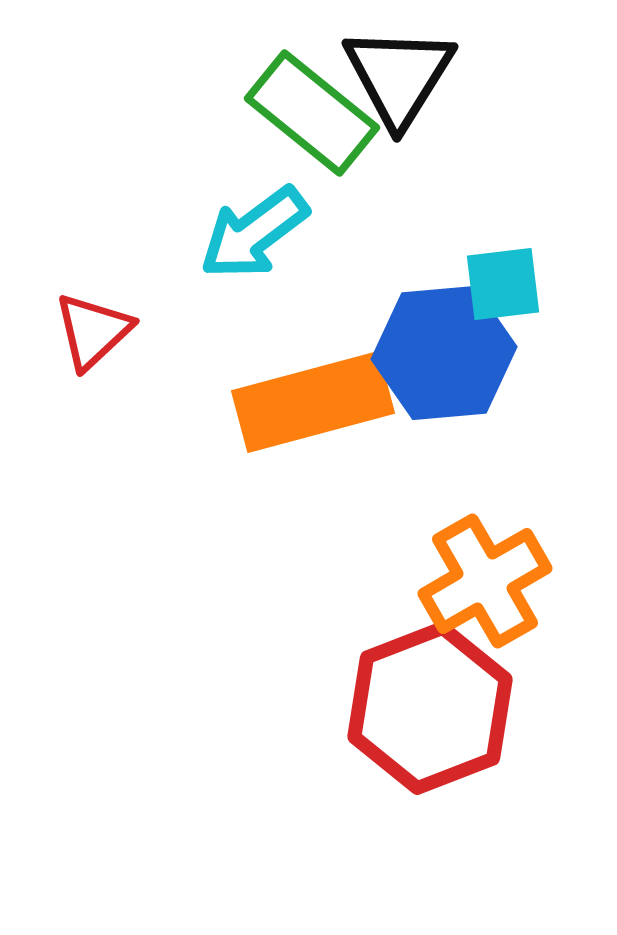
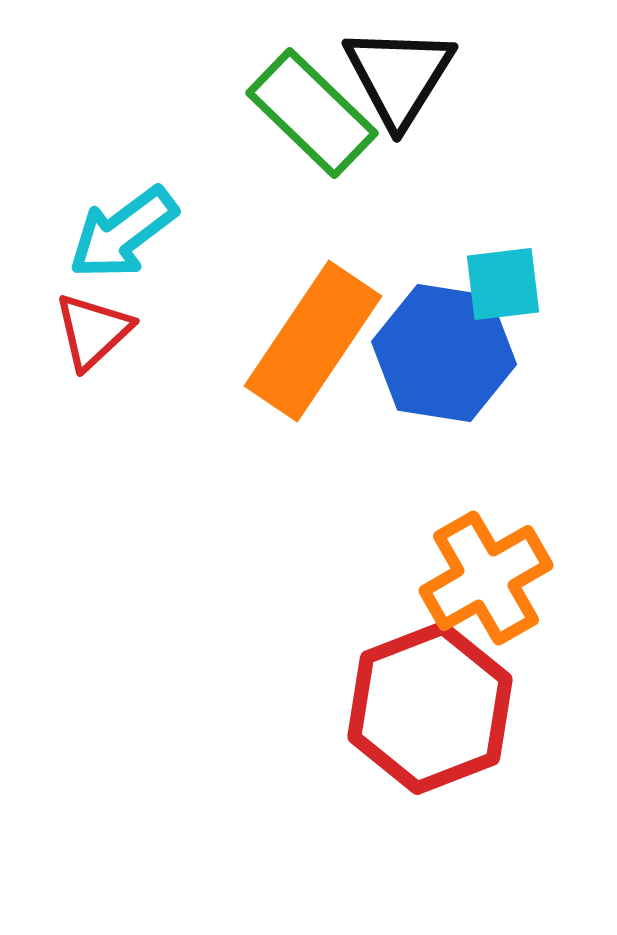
green rectangle: rotated 5 degrees clockwise
cyan arrow: moved 131 px left
blue hexagon: rotated 14 degrees clockwise
orange rectangle: moved 61 px up; rotated 41 degrees counterclockwise
orange cross: moved 1 px right, 3 px up
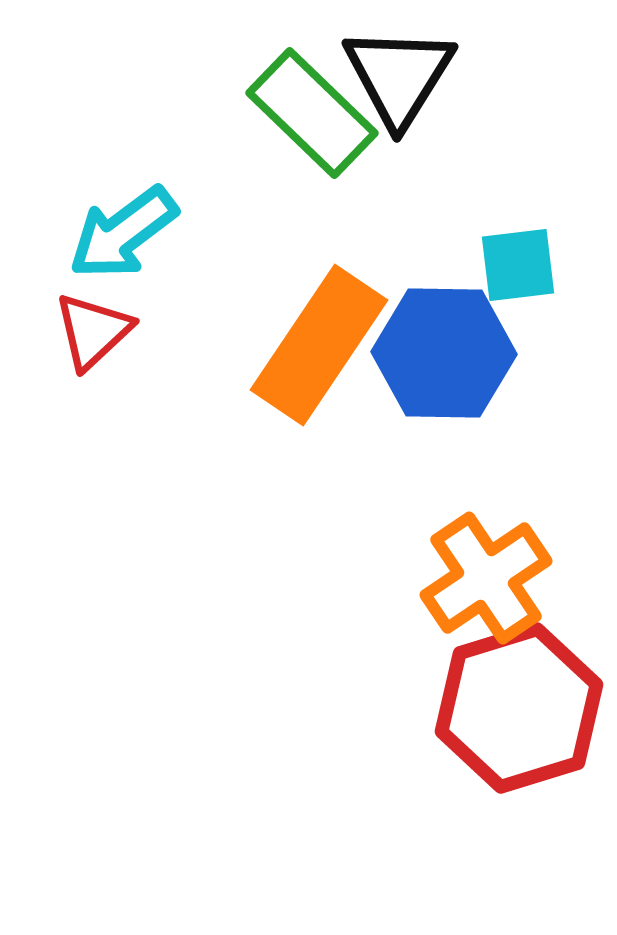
cyan square: moved 15 px right, 19 px up
orange rectangle: moved 6 px right, 4 px down
blue hexagon: rotated 8 degrees counterclockwise
orange cross: rotated 4 degrees counterclockwise
red hexagon: moved 89 px right; rotated 4 degrees clockwise
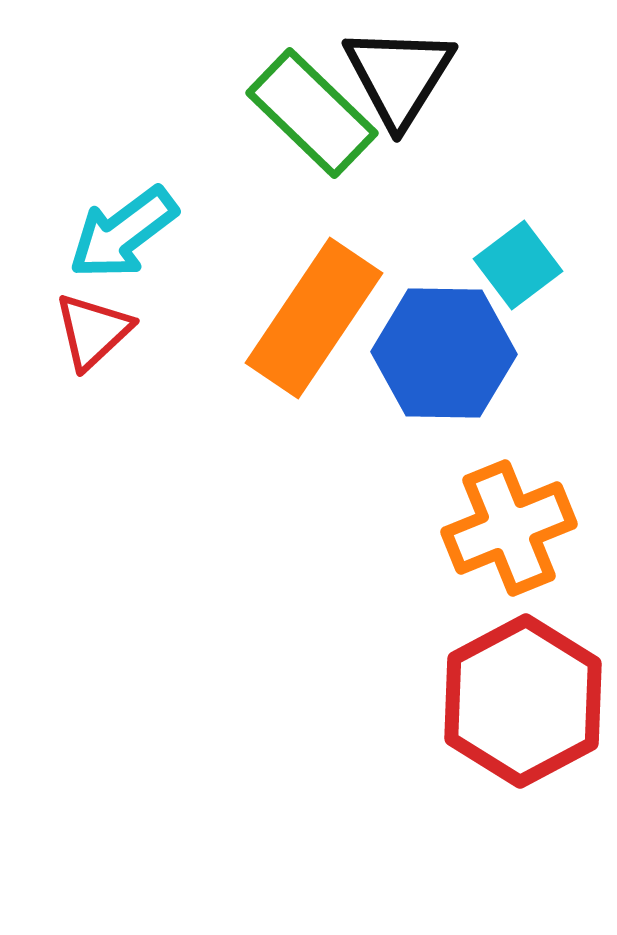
cyan square: rotated 30 degrees counterclockwise
orange rectangle: moved 5 px left, 27 px up
orange cross: moved 23 px right, 50 px up; rotated 12 degrees clockwise
red hexagon: moved 4 px right, 7 px up; rotated 11 degrees counterclockwise
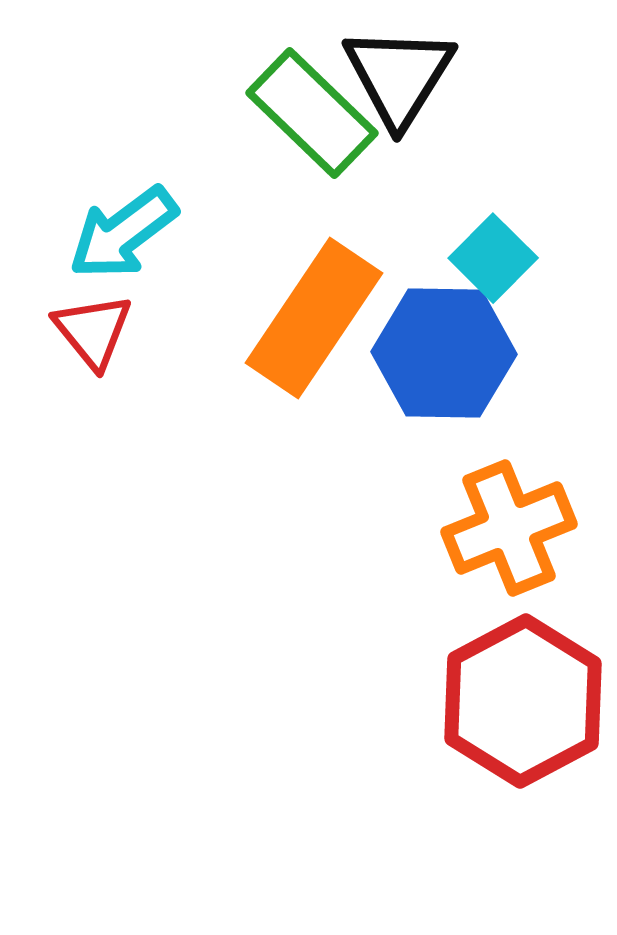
cyan square: moved 25 px left, 7 px up; rotated 8 degrees counterclockwise
red triangle: rotated 26 degrees counterclockwise
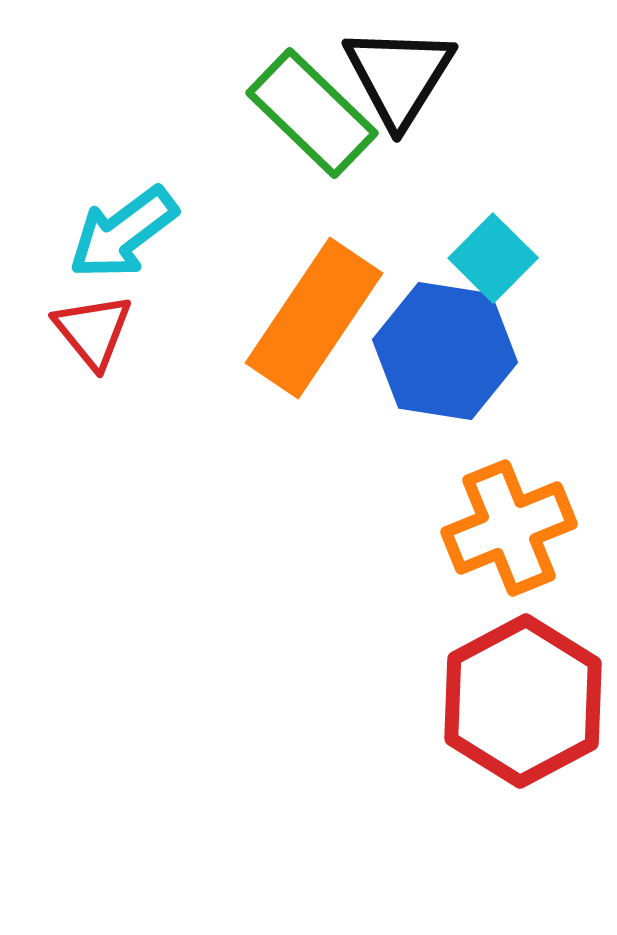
blue hexagon: moved 1 px right, 2 px up; rotated 8 degrees clockwise
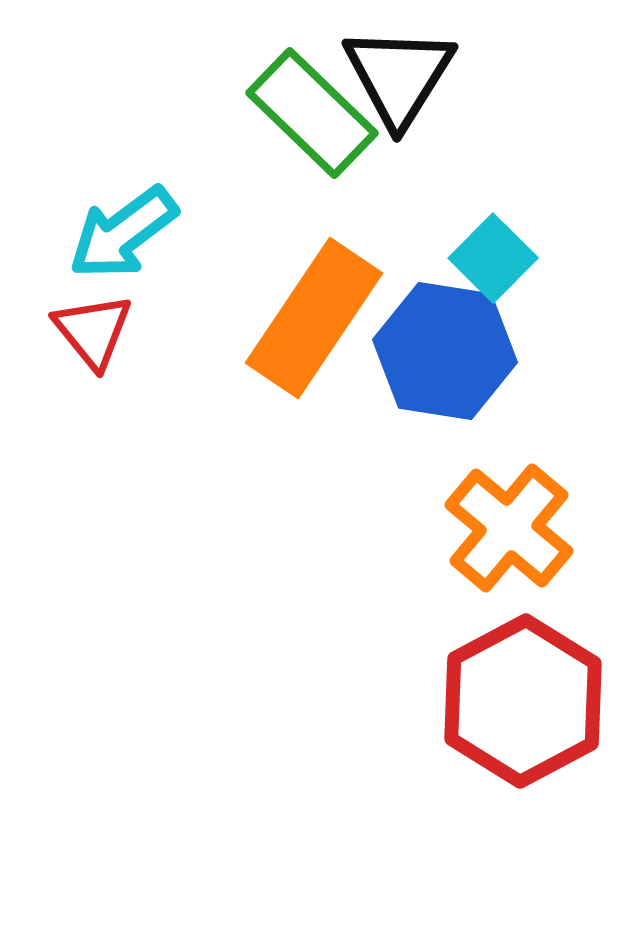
orange cross: rotated 28 degrees counterclockwise
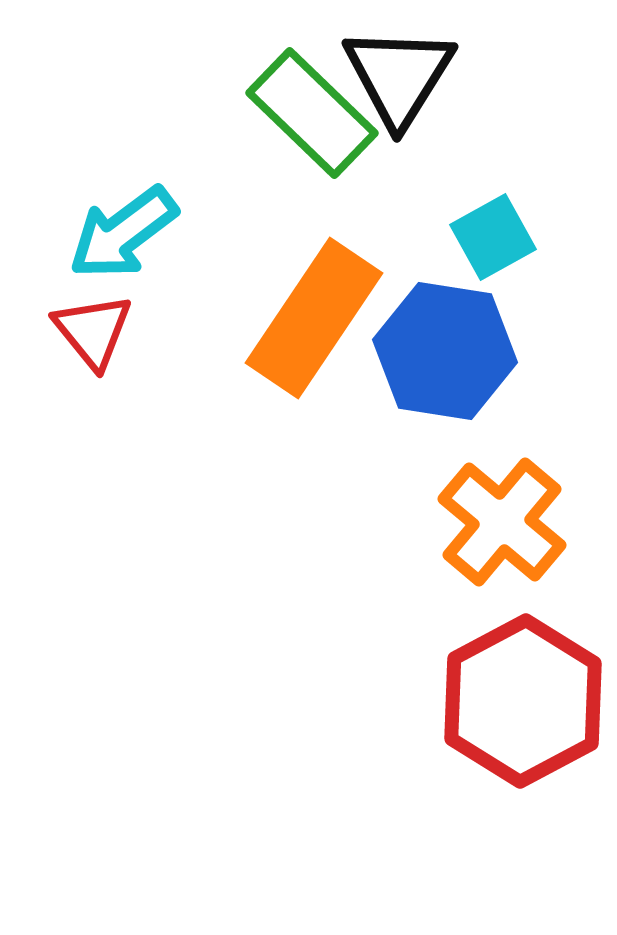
cyan square: moved 21 px up; rotated 16 degrees clockwise
orange cross: moved 7 px left, 6 px up
